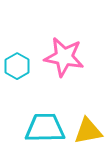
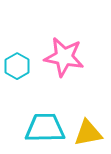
yellow triangle: moved 2 px down
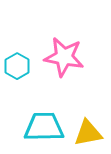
cyan trapezoid: moved 1 px left, 1 px up
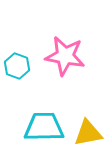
pink star: moved 1 px right, 1 px up
cyan hexagon: rotated 10 degrees counterclockwise
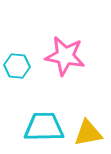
cyan hexagon: rotated 15 degrees counterclockwise
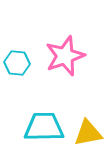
pink star: rotated 30 degrees counterclockwise
cyan hexagon: moved 3 px up
